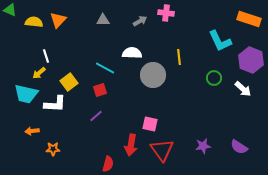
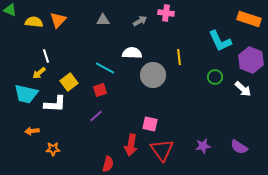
green circle: moved 1 px right, 1 px up
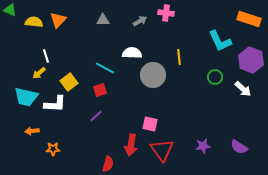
cyan trapezoid: moved 3 px down
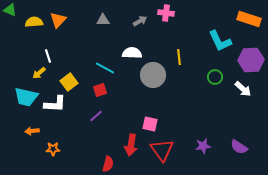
yellow semicircle: rotated 12 degrees counterclockwise
white line: moved 2 px right
purple hexagon: rotated 25 degrees counterclockwise
